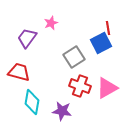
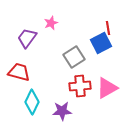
red cross: rotated 25 degrees counterclockwise
cyan diamond: rotated 15 degrees clockwise
purple star: rotated 12 degrees counterclockwise
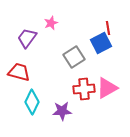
red cross: moved 4 px right, 3 px down
